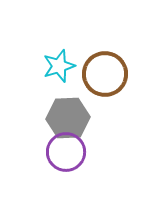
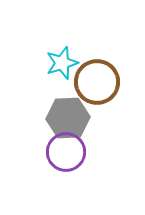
cyan star: moved 3 px right, 3 px up
brown circle: moved 8 px left, 8 px down
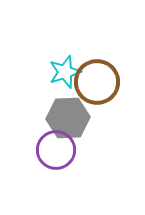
cyan star: moved 3 px right, 9 px down
purple circle: moved 10 px left, 2 px up
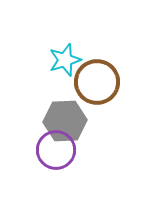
cyan star: moved 12 px up
gray hexagon: moved 3 px left, 3 px down
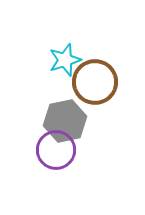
brown circle: moved 2 px left
gray hexagon: rotated 9 degrees counterclockwise
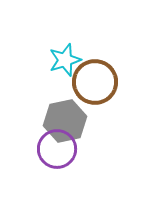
purple circle: moved 1 px right, 1 px up
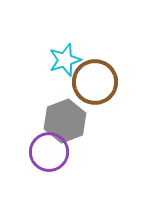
gray hexagon: rotated 9 degrees counterclockwise
purple circle: moved 8 px left, 3 px down
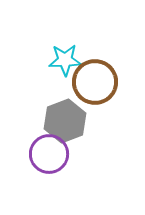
cyan star: rotated 16 degrees clockwise
purple circle: moved 2 px down
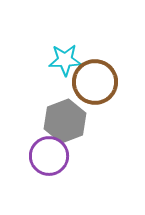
purple circle: moved 2 px down
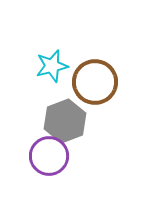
cyan star: moved 13 px left, 6 px down; rotated 12 degrees counterclockwise
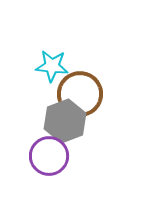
cyan star: rotated 20 degrees clockwise
brown circle: moved 15 px left, 12 px down
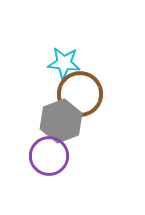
cyan star: moved 12 px right, 3 px up
gray hexagon: moved 4 px left
